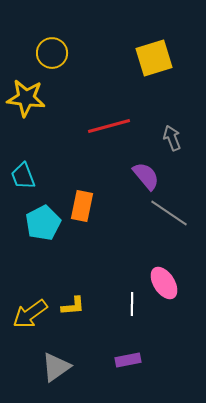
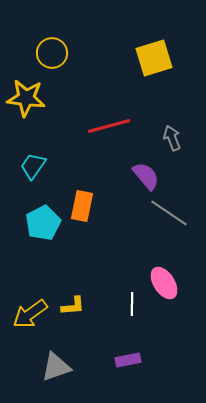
cyan trapezoid: moved 10 px right, 10 px up; rotated 56 degrees clockwise
gray triangle: rotated 16 degrees clockwise
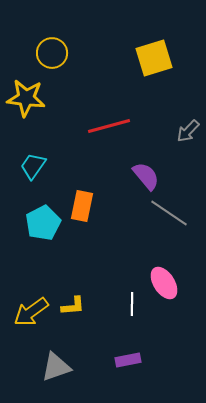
gray arrow: moved 16 px right, 7 px up; rotated 115 degrees counterclockwise
yellow arrow: moved 1 px right, 2 px up
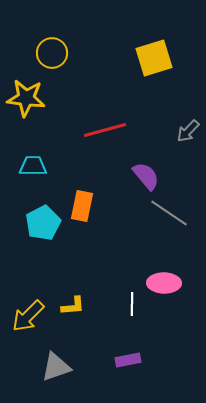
red line: moved 4 px left, 4 px down
cyan trapezoid: rotated 56 degrees clockwise
pink ellipse: rotated 56 degrees counterclockwise
yellow arrow: moved 3 px left, 4 px down; rotated 9 degrees counterclockwise
